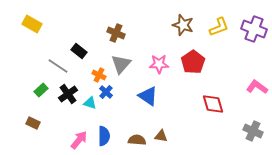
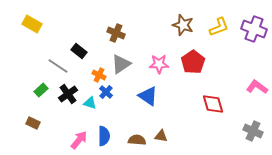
gray triangle: rotated 15 degrees clockwise
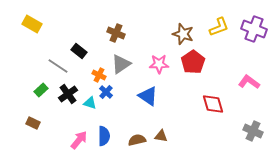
brown star: moved 9 px down
pink L-shape: moved 8 px left, 5 px up
brown semicircle: rotated 18 degrees counterclockwise
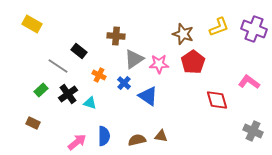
brown cross: moved 3 px down; rotated 18 degrees counterclockwise
gray triangle: moved 13 px right, 5 px up
blue cross: moved 18 px right, 9 px up
red diamond: moved 4 px right, 4 px up
pink arrow: moved 2 px left, 2 px down; rotated 12 degrees clockwise
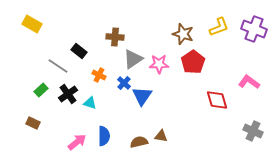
brown cross: moved 1 px left, 1 px down
gray triangle: moved 1 px left
blue triangle: moved 6 px left; rotated 30 degrees clockwise
brown semicircle: moved 2 px right, 2 px down
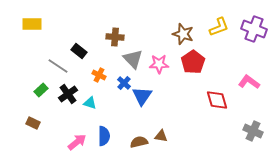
yellow rectangle: rotated 30 degrees counterclockwise
gray triangle: rotated 40 degrees counterclockwise
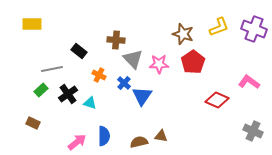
brown cross: moved 1 px right, 3 px down
gray line: moved 6 px left, 3 px down; rotated 45 degrees counterclockwise
red diamond: rotated 50 degrees counterclockwise
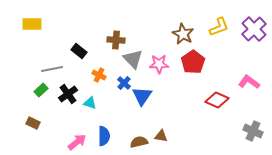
purple cross: rotated 25 degrees clockwise
brown star: rotated 10 degrees clockwise
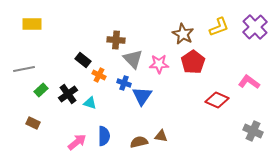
purple cross: moved 1 px right, 2 px up
black rectangle: moved 4 px right, 9 px down
gray line: moved 28 px left
blue cross: rotated 24 degrees counterclockwise
